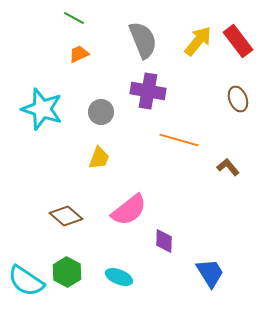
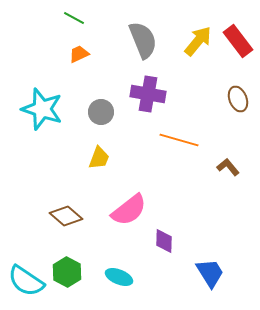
purple cross: moved 3 px down
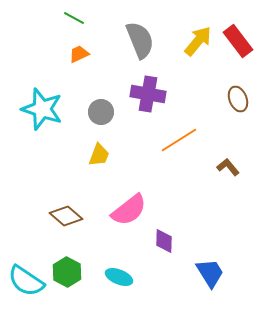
gray semicircle: moved 3 px left
orange line: rotated 48 degrees counterclockwise
yellow trapezoid: moved 3 px up
